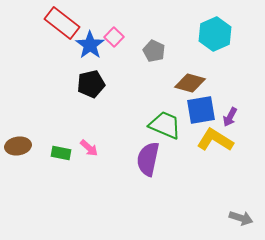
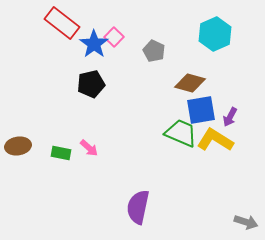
blue star: moved 4 px right, 1 px up
green trapezoid: moved 16 px right, 8 px down
purple semicircle: moved 10 px left, 48 px down
gray arrow: moved 5 px right, 4 px down
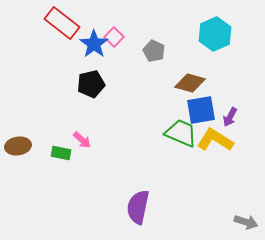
pink arrow: moved 7 px left, 8 px up
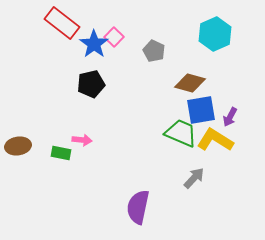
pink arrow: rotated 36 degrees counterclockwise
gray arrow: moved 52 px left, 44 px up; rotated 65 degrees counterclockwise
